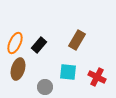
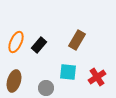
orange ellipse: moved 1 px right, 1 px up
brown ellipse: moved 4 px left, 12 px down
red cross: rotated 30 degrees clockwise
gray circle: moved 1 px right, 1 px down
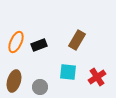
black rectangle: rotated 28 degrees clockwise
gray circle: moved 6 px left, 1 px up
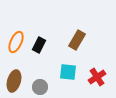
black rectangle: rotated 42 degrees counterclockwise
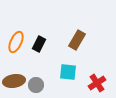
black rectangle: moved 1 px up
red cross: moved 6 px down
brown ellipse: rotated 65 degrees clockwise
gray circle: moved 4 px left, 2 px up
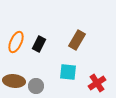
brown ellipse: rotated 15 degrees clockwise
gray circle: moved 1 px down
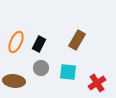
gray circle: moved 5 px right, 18 px up
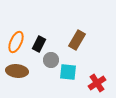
gray circle: moved 10 px right, 8 px up
brown ellipse: moved 3 px right, 10 px up
